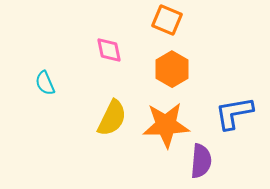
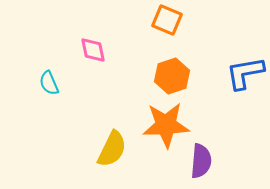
pink diamond: moved 16 px left
orange hexagon: moved 7 px down; rotated 12 degrees clockwise
cyan semicircle: moved 4 px right
blue L-shape: moved 11 px right, 40 px up
yellow semicircle: moved 31 px down
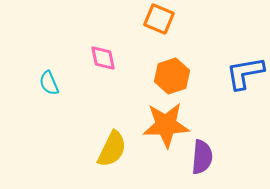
orange square: moved 8 px left, 1 px up
pink diamond: moved 10 px right, 8 px down
purple semicircle: moved 1 px right, 4 px up
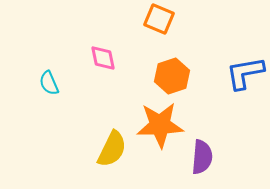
orange star: moved 6 px left
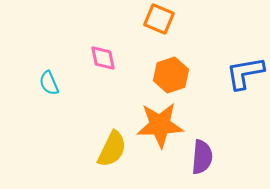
orange hexagon: moved 1 px left, 1 px up
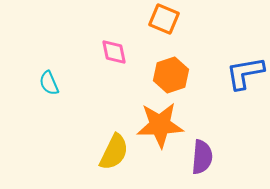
orange square: moved 5 px right
pink diamond: moved 11 px right, 6 px up
yellow semicircle: moved 2 px right, 3 px down
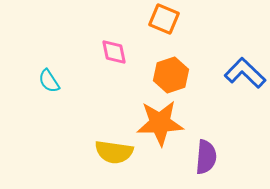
blue L-shape: rotated 54 degrees clockwise
cyan semicircle: moved 2 px up; rotated 10 degrees counterclockwise
orange star: moved 2 px up
yellow semicircle: rotated 72 degrees clockwise
purple semicircle: moved 4 px right
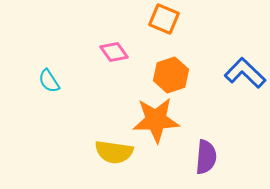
pink diamond: rotated 24 degrees counterclockwise
orange star: moved 4 px left, 3 px up
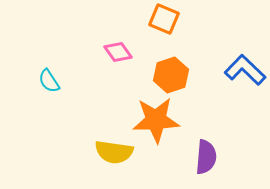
pink diamond: moved 4 px right
blue L-shape: moved 3 px up
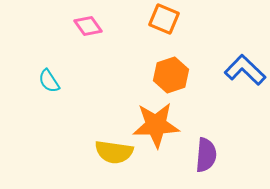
pink diamond: moved 30 px left, 26 px up
orange star: moved 5 px down
purple semicircle: moved 2 px up
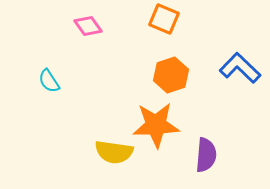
blue L-shape: moved 5 px left, 2 px up
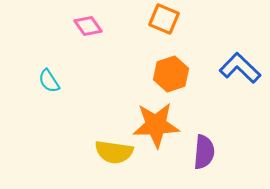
orange hexagon: moved 1 px up
purple semicircle: moved 2 px left, 3 px up
